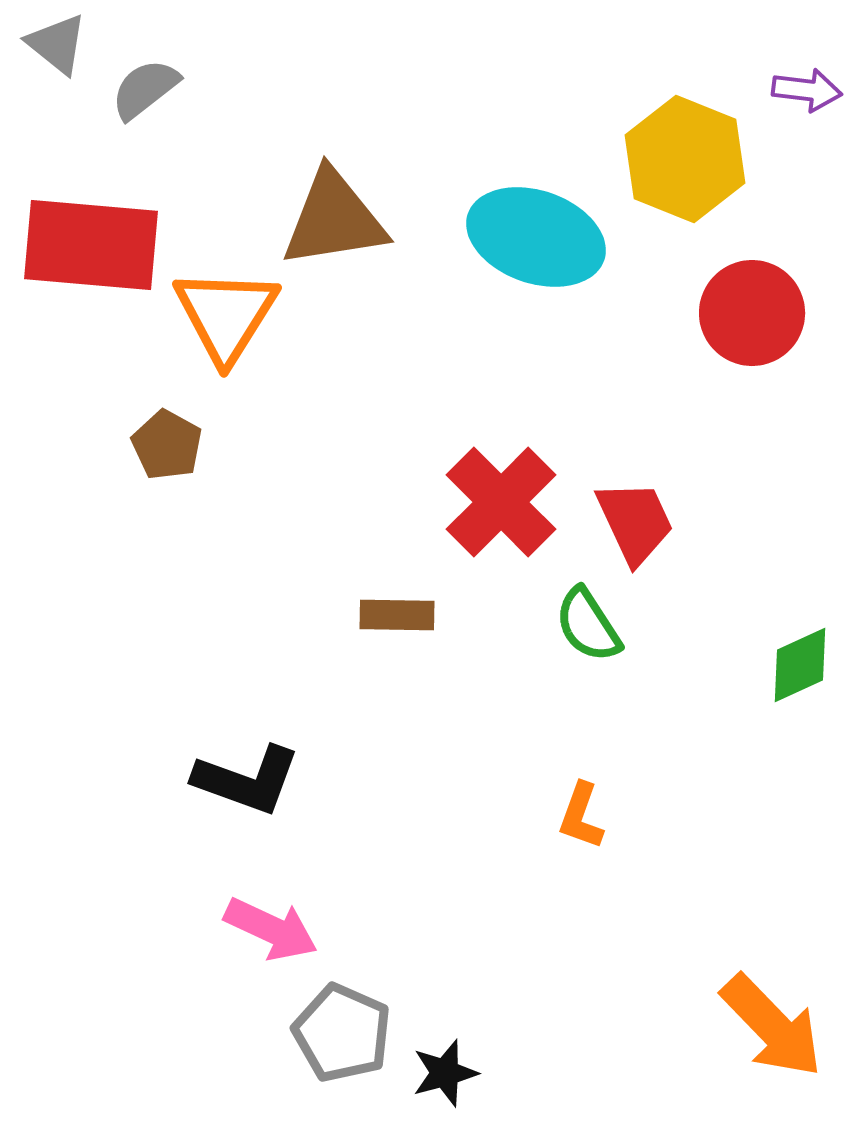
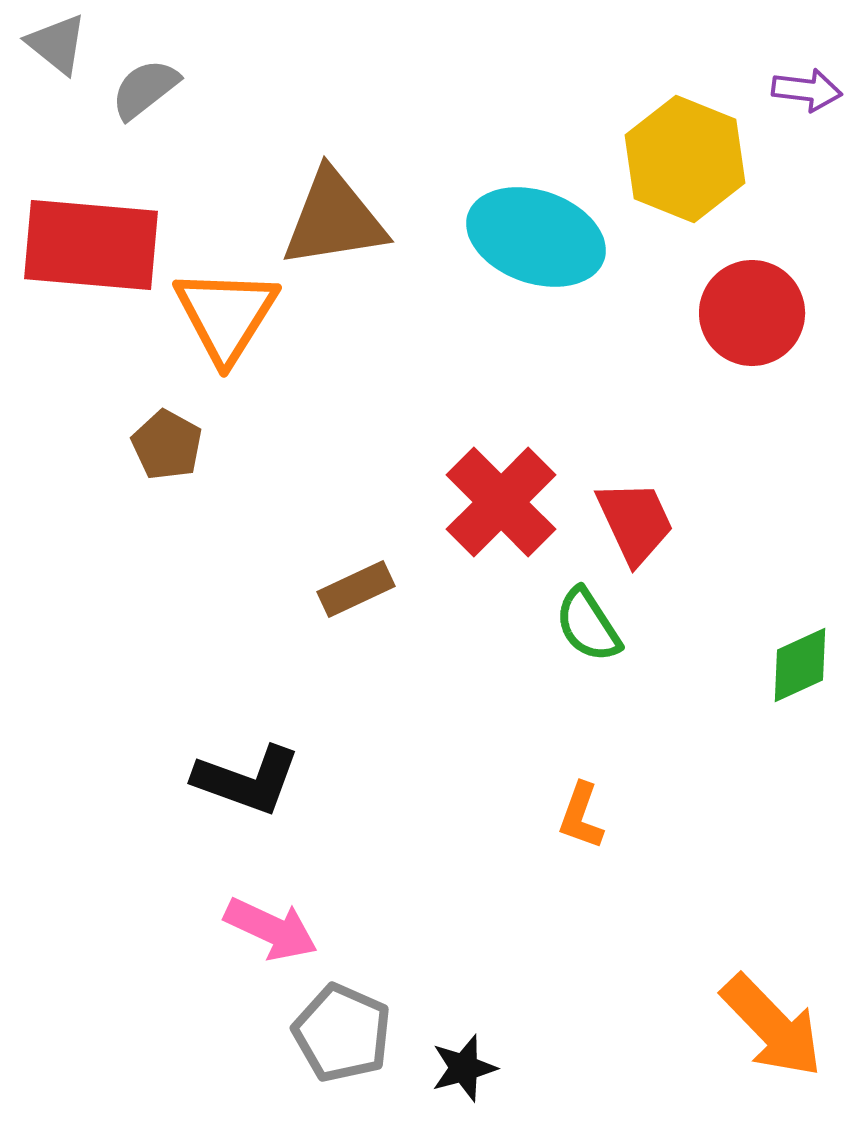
brown rectangle: moved 41 px left, 26 px up; rotated 26 degrees counterclockwise
black star: moved 19 px right, 5 px up
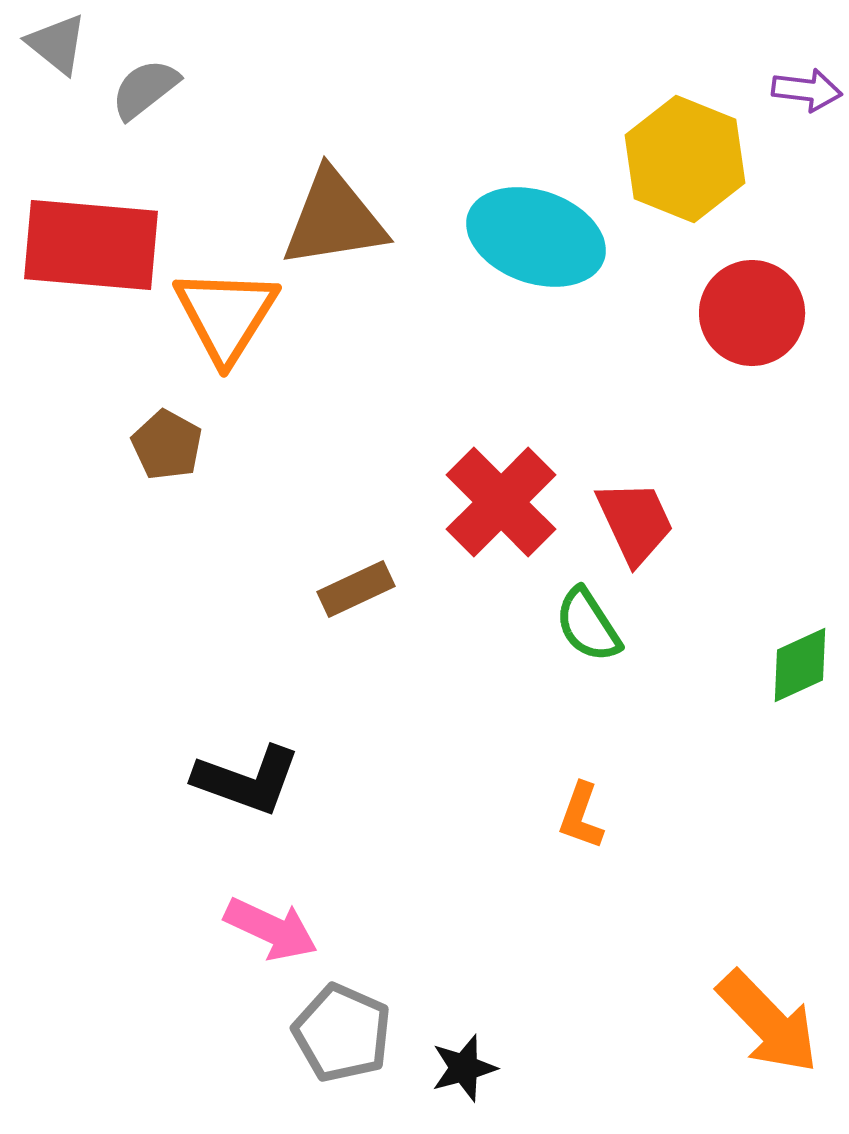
orange arrow: moved 4 px left, 4 px up
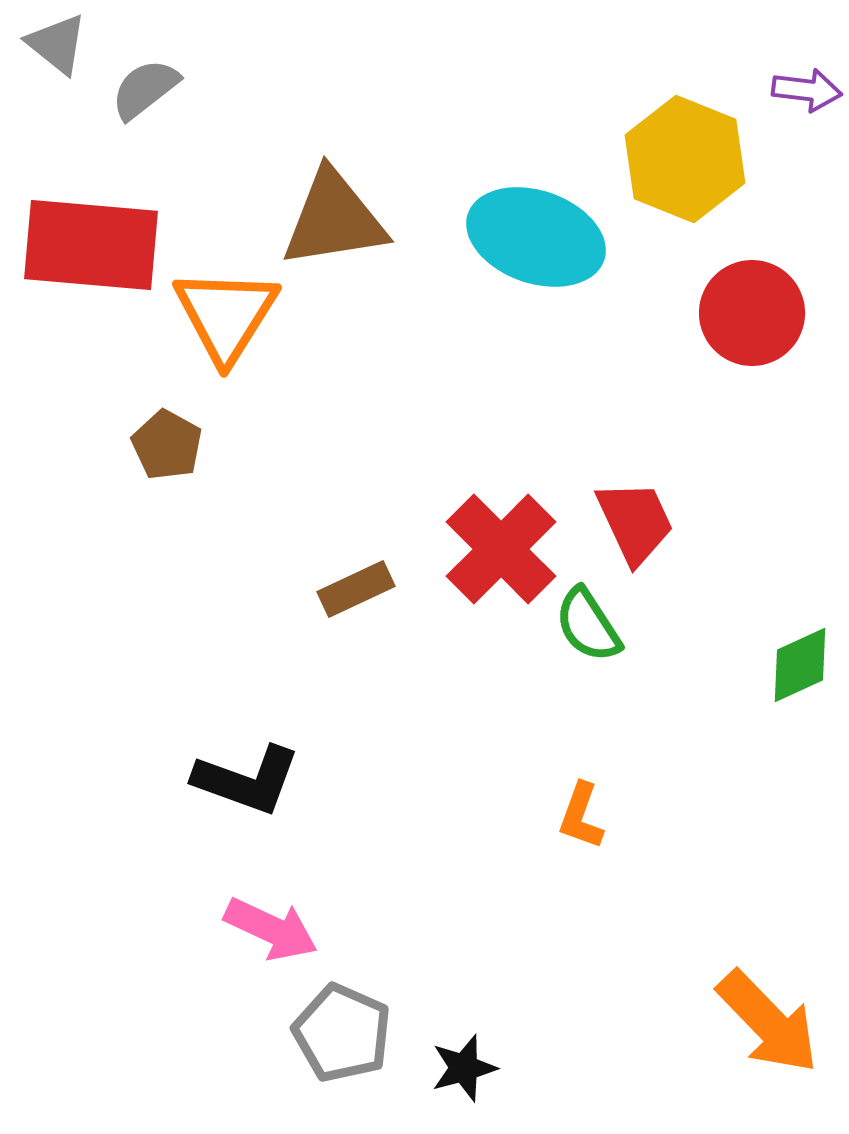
red cross: moved 47 px down
